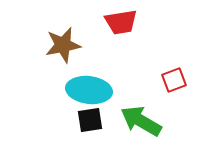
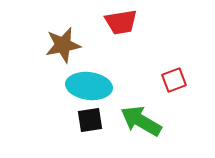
cyan ellipse: moved 4 px up
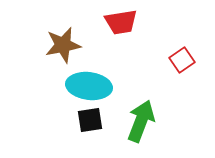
red square: moved 8 px right, 20 px up; rotated 15 degrees counterclockwise
green arrow: rotated 81 degrees clockwise
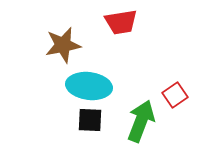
red square: moved 7 px left, 35 px down
black square: rotated 12 degrees clockwise
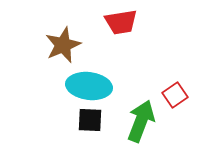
brown star: rotated 12 degrees counterclockwise
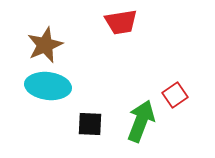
brown star: moved 18 px left
cyan ellipse: moved 41 px left
black square: moved 4 px down
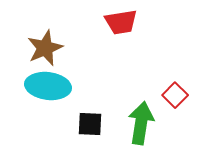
brown star: moved 3 px down
red square: rotated 10 degrees counterclockwise
green arrow: moved 2 px down; rotated 12 degrees counterclockwise
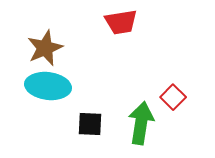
red square: moved 2 px left, 2 px down
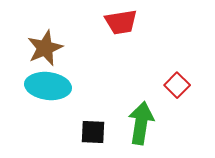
red square: moved 4 px right, 12 px up
black square: moved 3 px right, 8 px down
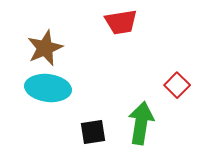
cyan ellipse: moved 2 px down
black square: rotated 12 degrees counterclockwise
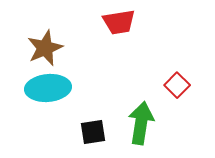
red trapezoid: moved 2 px left
cyan ellipse: rotated 12 degrees counterclockwise
